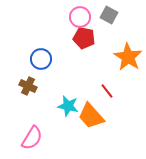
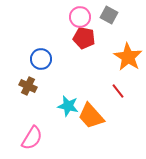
red line: moved 11 px right
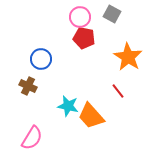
gray square: moved 3 px right, 1 px up
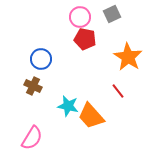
gray square: rotated 36 degrees clockwise
red pentagon: moved 1 px right, 1 px down
brown cross: moved 5 px right
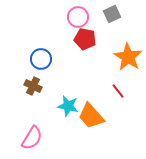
pink circle: moved 2 px left
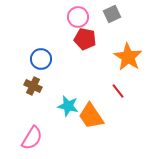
orange trapezoid: rotated 8 degrees clockwise
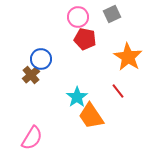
brown cross: moved 2 px left, 11 px up; rotated 24 degrees clockwise
cyan star: moved 9 px right, 9 px up; rotated 25 degrees clockwise
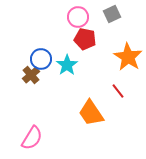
cyan star: moved 10 px left, 32 px up
orange trapezoid: moved 3 px up
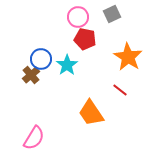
red line: moved 2 px right, 1 px up; rotated 14 degrees counterclockwise
pink semicircle: moved 2 px right
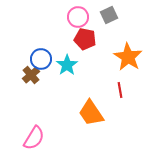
gray square: moved 3 px left, 1 px down
red line: rotated 42 degrees clockwise
